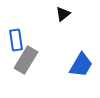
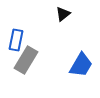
blue rectangle: rotated 20 degrees clockwise
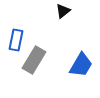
black triangle: moved 3 px up
gray rectangle: moved 8 px right
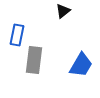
blue rectangle: moved 1 px right, 5 px up
gray rectangle: rotated 24 degrees counterclockwise
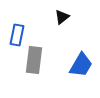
black triangle: moved 1 px left, 6 px down
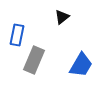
gray rectangle: rotated 16 degrees clockwise
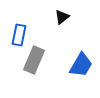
blue rectangle: moved 2 px right
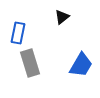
blue rectangle: moved 1 px left, 2 px up
gray rectangle: moved 4 px left, 3 px down; rotated 40 degrees counterclockwise
